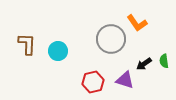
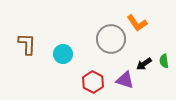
cyan circle: moved 5 px right, 3 px down
red hexagon: rotated 20 degrees counterclockwise
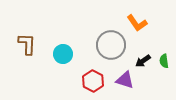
gray circle: moved 6 px down
black arrow: moved 1 px left, 3 px up
red hexagon: moved 1 px up
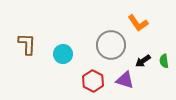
orange L-shape: moved 1 px right
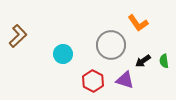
brown L-shape: moved 9 px left, 8 px up; rotated 45 degrees clockwise
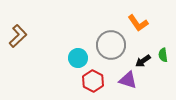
cyan circle: moved 15 px right, 4 px down
green semicircle: moved 1 px left, 6 px up
purple triangle: moved 3 px right
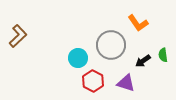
purple triangle: moved 2 px left, 3 px down
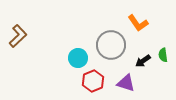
red hexagon: rotated 10 degrees clockwise
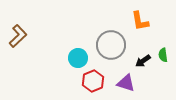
orange L-shape: moved 2 px right, 2 px up; rotated 25 degrees clockwise
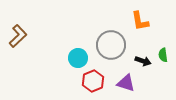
black arrow: rotated 126 degrees counterclockwise
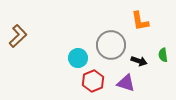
black arrow: moved 4 px left
